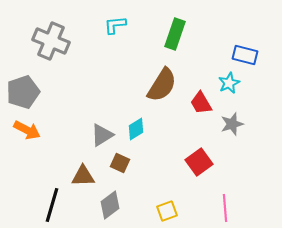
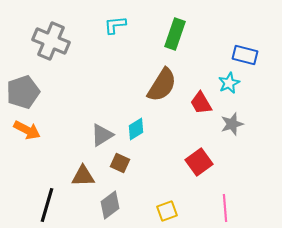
black line: moved 5 px left
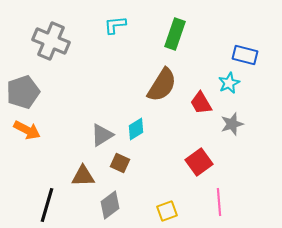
pink line: moved 6 px left, 6 px up
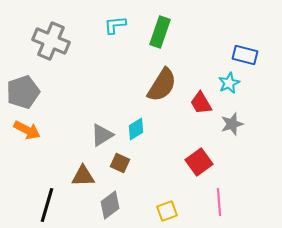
green rectangle: moved 15 px left, 2 px up
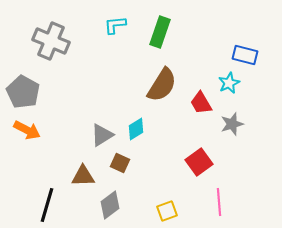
gray pentagon: rotated 24 degrees counterclockwise
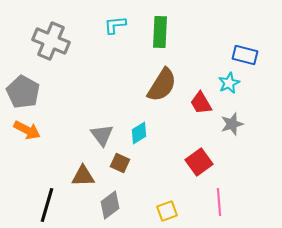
green rectangle: rotated 16 degrees counterclockwise
cyan diamond: moved 3 px right, 4 px down
gray triangle: rotated 35 degrees counterclockwise
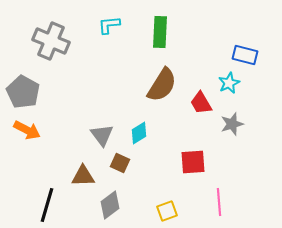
cyan L-shape: moved 6 px left
red square: moved 6 px left; rotated 32 degrees clockwise
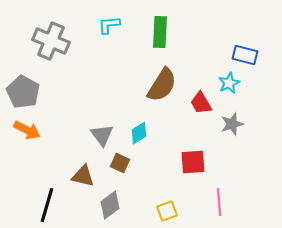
brown triangle: rotated 15 degrees clockwise
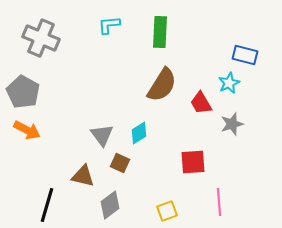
gray cross: moved 10 px left, 3 px up
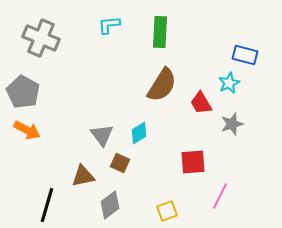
brown triangle: rotated 25 degrees counterclockwise
pink line: moved 1 px right, 6 px up; rotated 32 degrees clockwise
